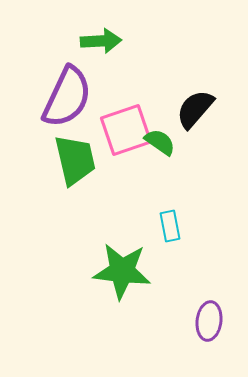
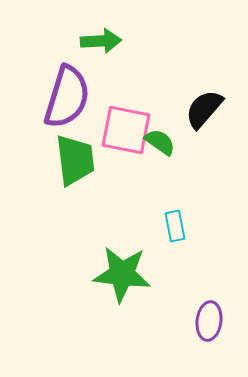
purple semicircle: rotated 8 degrees counterclockwise
black semicircle: moved 9 px right
pink square: rotated 30 degrees clockwise
green trapezoid: rotated 6 degrees clockwise
cyan rectangle: moved 5 px right
green star: moved 3 px down
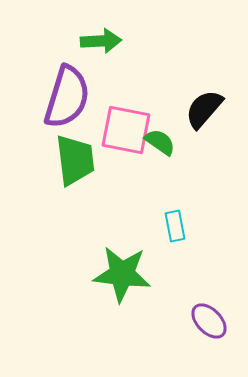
purple ellipse: rotated 51 degrees counterclockwise
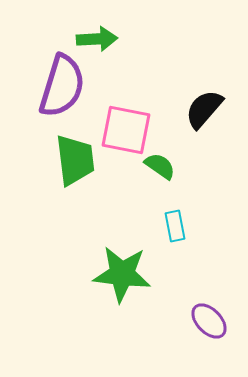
green arrow: moved 4 px left, 2 px up
purple semicircle: moved 5 px left, 11 px up
green semicircle: moved 24 px down
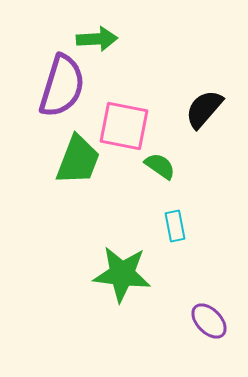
pink square: moved 2 px left, 4 px up
green trapezoid: moved 3 px right; rotated 28 degrees clockwise
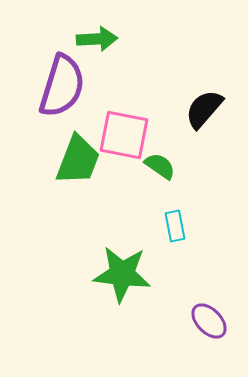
pink square: moved 9 px down
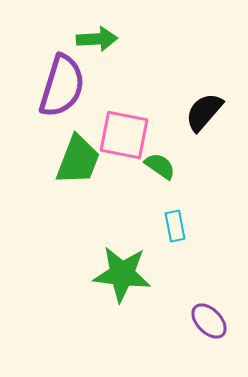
black semicircle: moved 3 px down
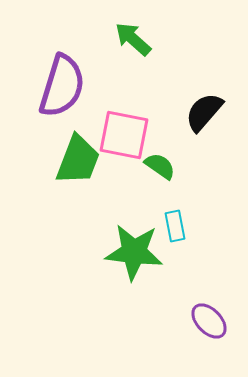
green arrow: moved 36 px right; rotated 135 degrees counterclockwise
green star: moved 12 px right, 22 px up
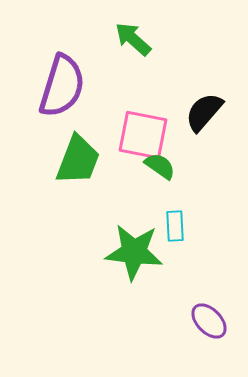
pink square: moved 19 px right
cyan rectangle: rotated 8 degrees clockwise
